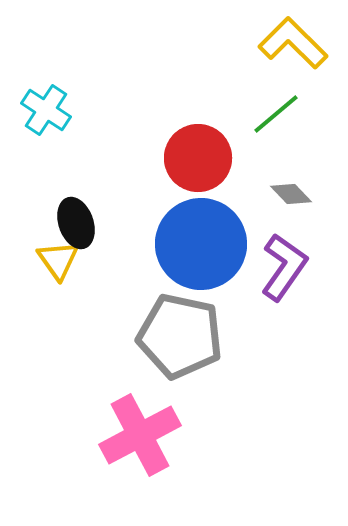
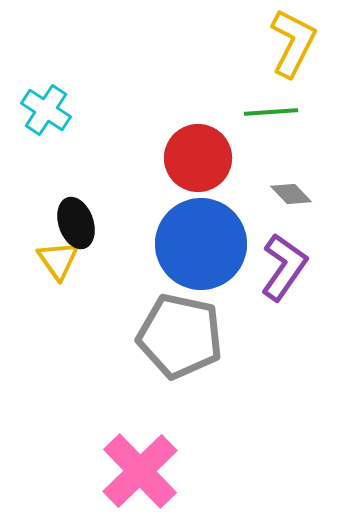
yellow L-shape: rotated 72 degrees clockwise
green line: moved 5 px left, 2 px up; rotated 36 degrees clockwise
pink cross: moved 36 px down; rotated 16 degrees counterclockwise
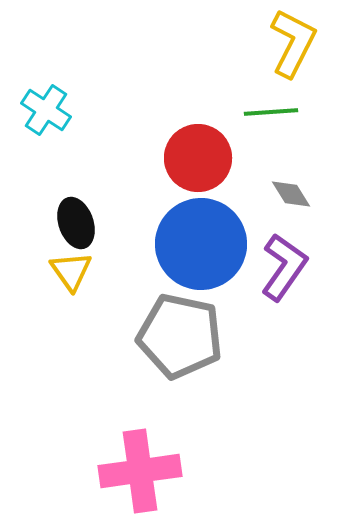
gray diamond: rotated 12 degrees clockwise
yellow triangle: moved 13 px right, 11 px down
pink cross: rotated 36 degrees clockwise
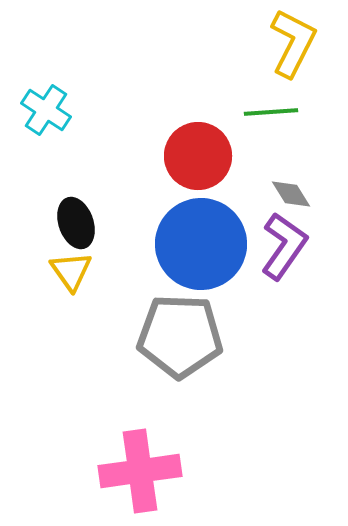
red circle: moved 2 px up
purple L-shape: moved 21 px up
gray pentagon: rotated 10 degrees counterclockwise
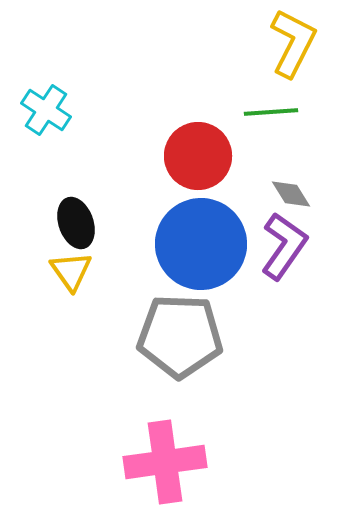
pink cross: moved 25 px right, 9 px up
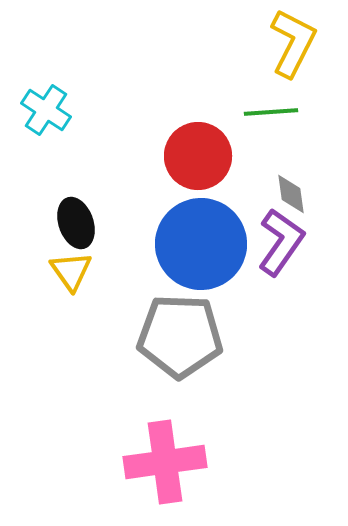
gray diamond: rotated 24 degrees clockwise
purple L-shape: moved 3 px left, 4 px up
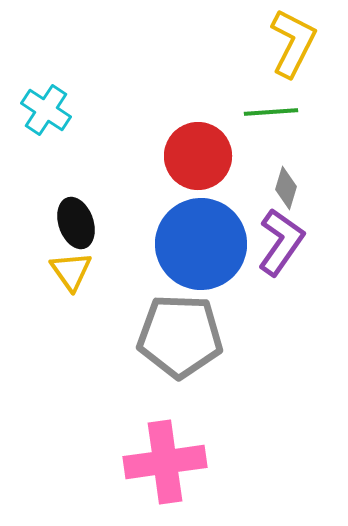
gray diamond: moved 5 px left, 6 px up; rotated 24 degrees clockwise
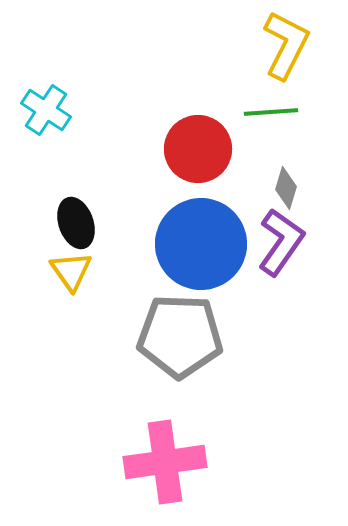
yellow L-shape: moved 7 px left, 2 px down
red circle: moved 7 px up
